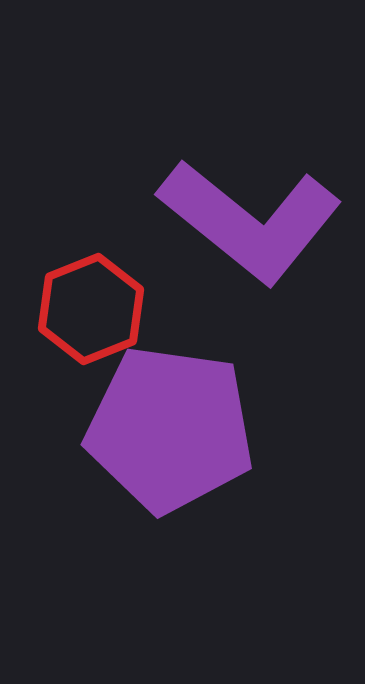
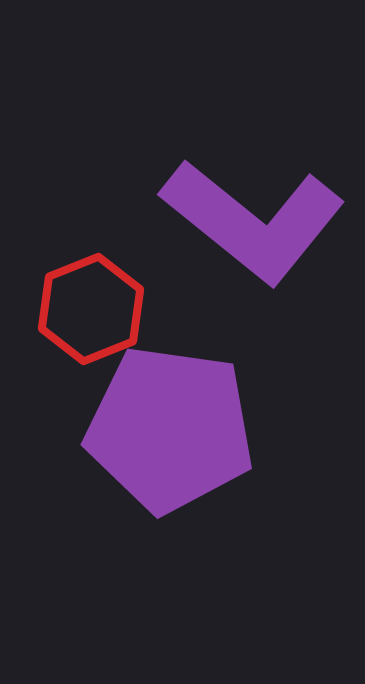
purple L-shape: moved 3 px right
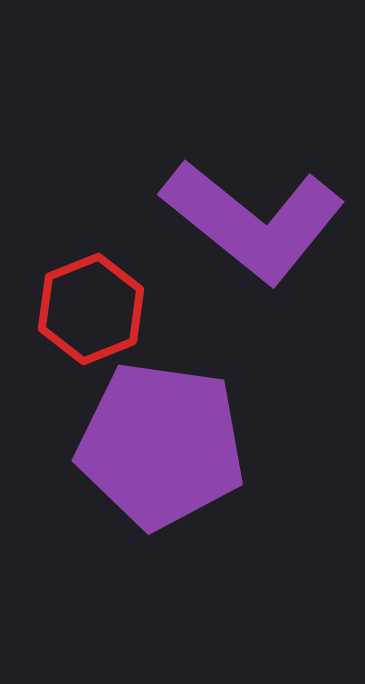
purple pentagon: moved 9 px left, 16 px down
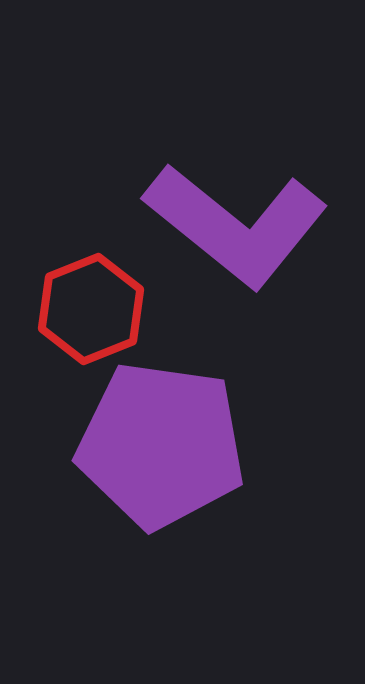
purple L-shape: moved 17 px left, 4 px down
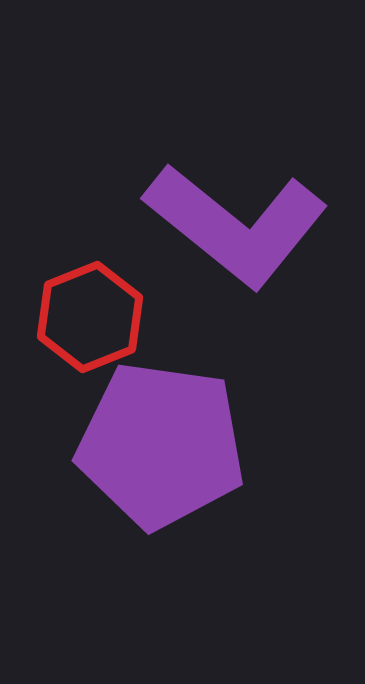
red hexagon: moved 1 px left, 8 px down
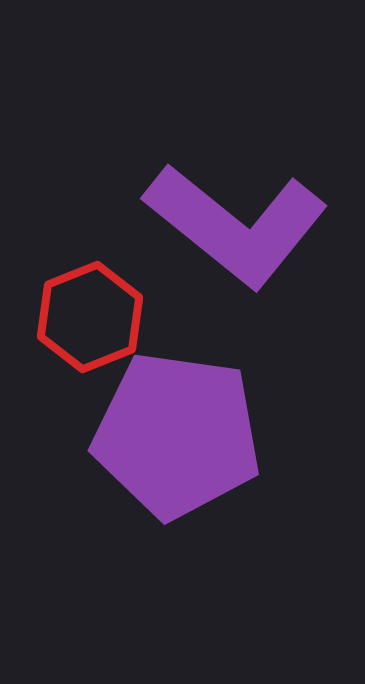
purple pentagon: moved 16 px right, 10 px up
